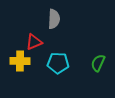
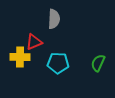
yellow cross: moved 4 px up
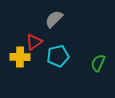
gray semicircle: rotated 138 degrees counterclockwise
red triangle: rotated 12 degrees counterclockwise
cyan pentagon: moved 7 px up; rotated 15 degrees counterclockwise
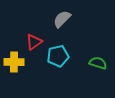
gray semicircle: moved 8 px right
yellow cross: moved 6 px left, 5 px down
green semicircle: rotated 84 degrees clockwise
